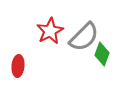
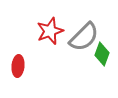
red star: rotated 8 degrees clockwise
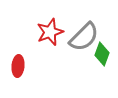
red star: moved 1 px down
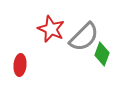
red star: moved 1 px right, 3 px up; rotated 28 degrees counterclockwise
red ellipse: moved 2 px right, 1 px up
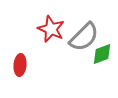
green diamond: rotated 50 degrees clockwise
